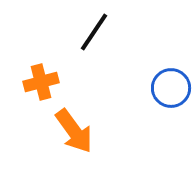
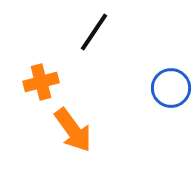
orange arrow: moved 1 px left, 1 px up
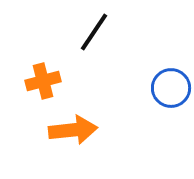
orange cross: moved 2 px right, 1 px up
orange arrow: rotated 60 degrees counterclockwise
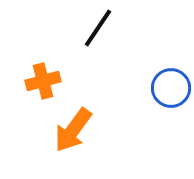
black line: moved 4 px right, 4 px up
orange arrow: rotated 132 degrees clockwise
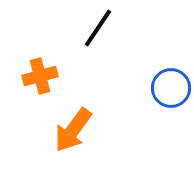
orange cross: moved 3 px left, 5 px up
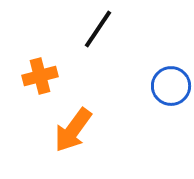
black line: moved 1 px down
blue circle: moved 2 px up
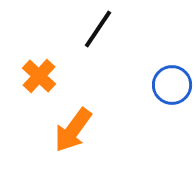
orange cross: moved 1 px left; rotated 32 degrees counterclockwise
blue circle: moved 1 px right, 1 px up
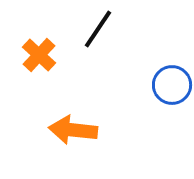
orange cross: moved 21 px up
orange arrow: rotated 60 degrees clockwise
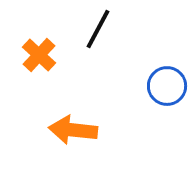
black line: rotated 6 degrees counterclockwise
blue circle: moved 5 px left, 1 px down
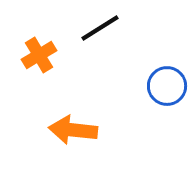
black line: moved 2 px right, 1 px up; rotated 30 degrees clockwise
orange cross: rotated 16 degrees clockwise
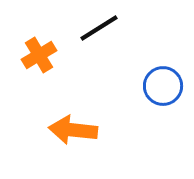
black line: moved 1 px left
blue circle: moved 4 px left
